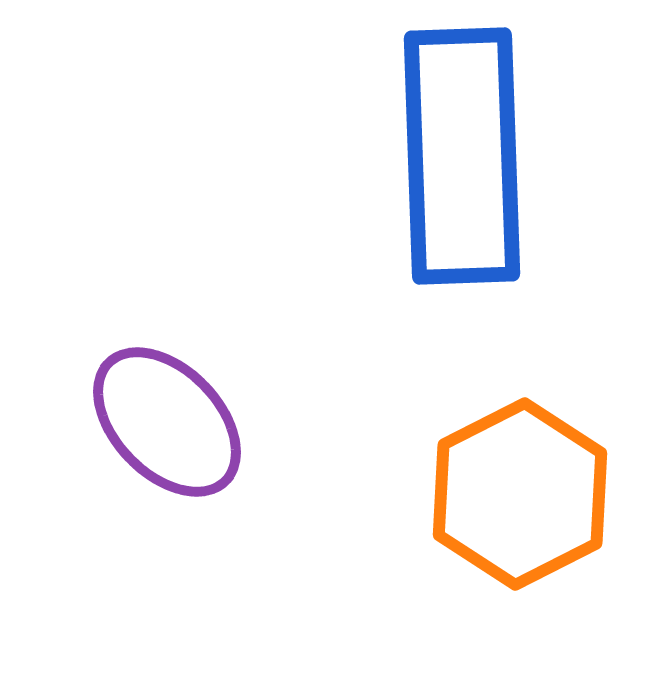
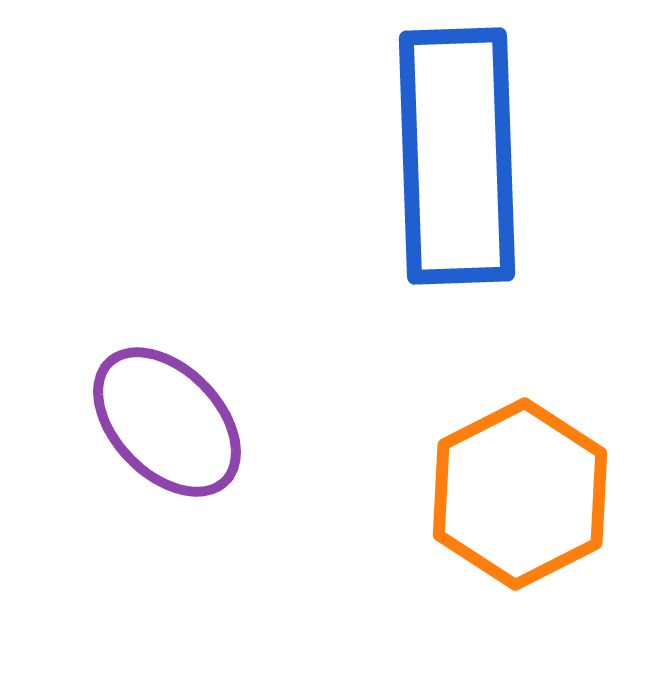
blue rectangle: moved 5 px left
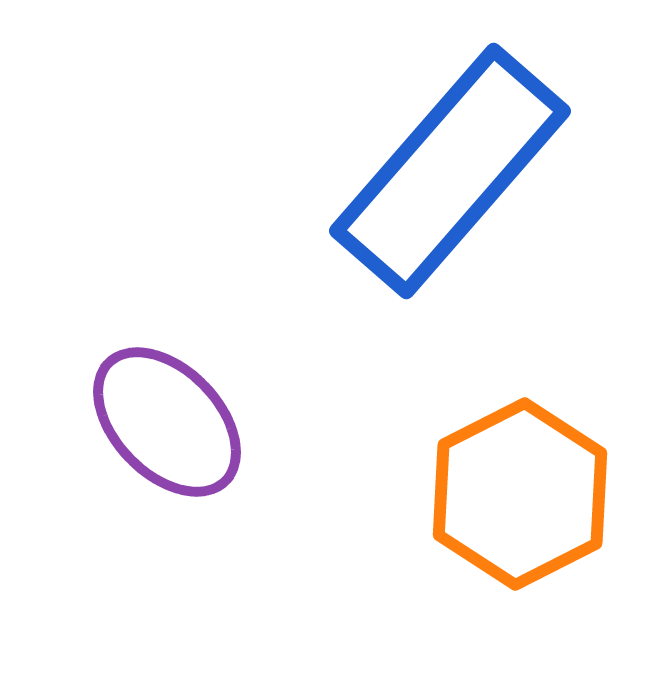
blue rectangle: moved 7 px left, 15 px down; rotated 43 degrees clockwise
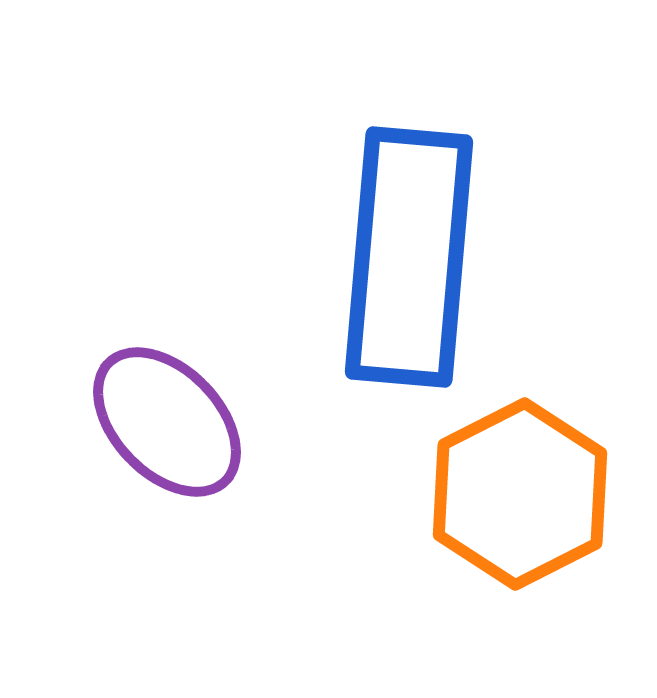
blue rectangle: moved 41 px left, 86 px down; rotated 36 degrees counterclockwise
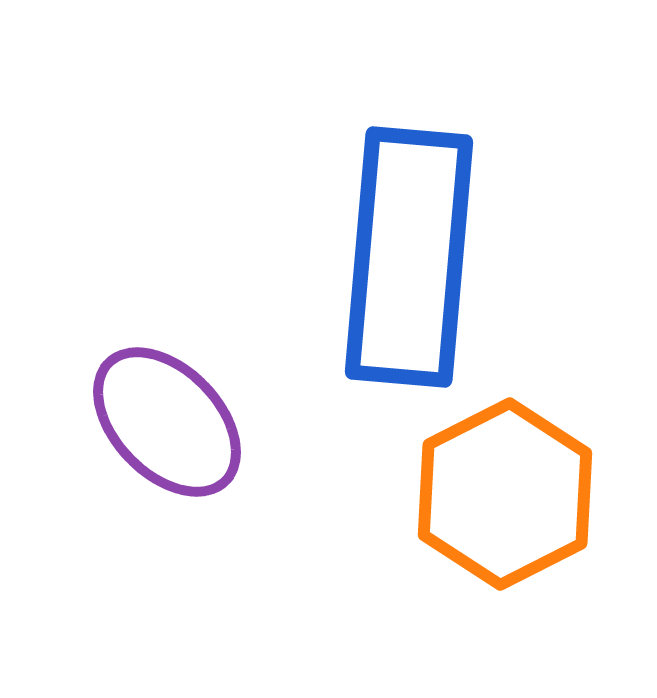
orange hexagon: moved 15 px left
